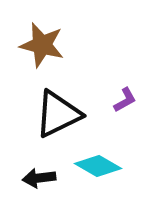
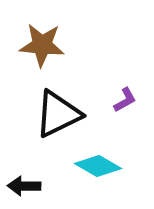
brown star: rotated 9 degrees counterclockwise
black arrow: moved 15 px left, 8 px down; rotated 8 degrees clockwise
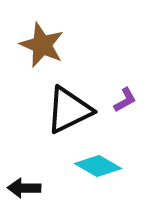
brown star: rotated 18 degrees clockwise
black triangle: moved 11 px right, 4 px up
black arrow: moved 2 px down
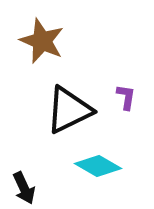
brown star: moved 4 px up
purple L-shape: moved 1 px right, 3 px up; rotated 52 degrees counterclockwise
black arrow: rotated 116 degrees counterclockwise
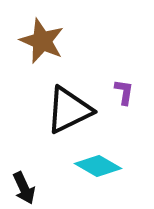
purple L-shape: moved 2 px left, 5 px up
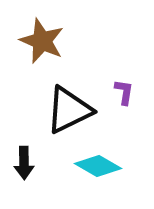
black arrow: moved 25 px up; rotated 24 degrees clockwise
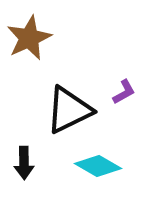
brown star: moved 13 px left, 3 px up; rotated 24 degrees clockwise
purple L-shape: rotated 52 degrees clockwise
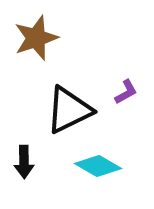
brown star: moved 7 px right; rotated 6 degrees clockwise
purple L-shape: moved 2 px right
black arrow: moved 1 px up
